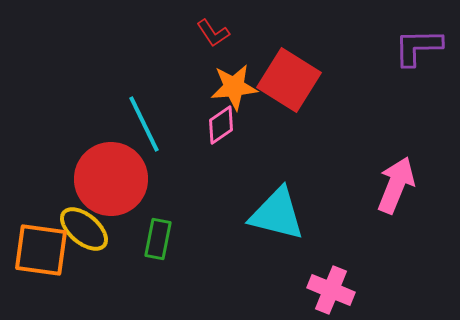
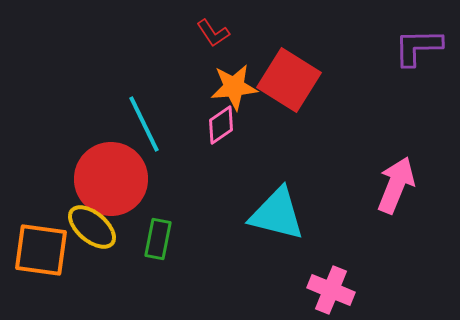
yellow ellipse: moved 8 px right, 2 px up
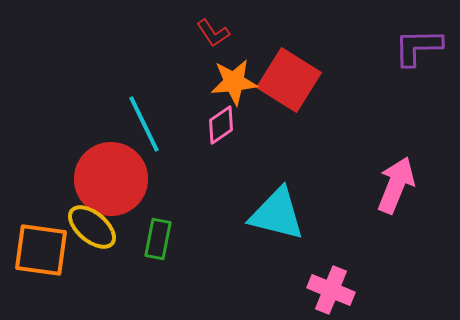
orange star: moved 5 px up
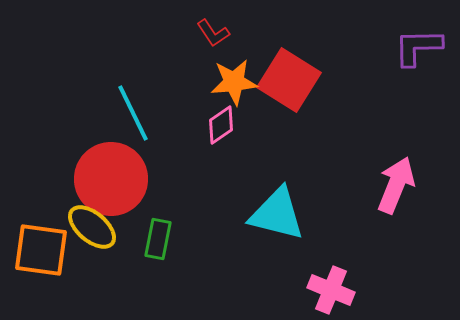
cyan line: moved 11 px left, 11 px up
